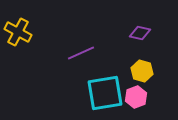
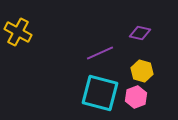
purple line: moved 19 px right
cyan square: moved 5 px left; rotated 24 degrees clockwise
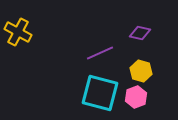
yellow hexagon: moved 1 px left
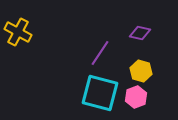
purple line: rotated 32 degrees counterclockwise
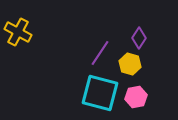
purple diamond: moved 1 px left, 5 px down; rotated 70 degrees counterclockwise
yellow hexagon: moved 11 px left, 7 px up
pink hexagon: rotated 10 degrees clockwise
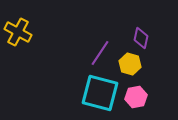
purple diamond: moved 2 px right; rotated 20 degrees counterclockwise
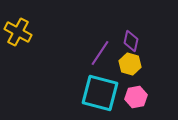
purple diamond: moved 10 px left, 3 px down
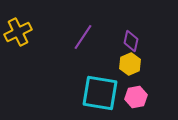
yellow cross: rotated 36 degrees clockwise
purple line: moved 17 px left, 16 px up
yellow hexagon: rotated 20 degrees clockwise
cyan square: rotated 6 degrees counterclockwise
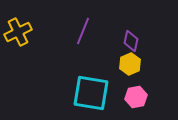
purple line: moved 6 px up; rotated 12 degrees counterclockwise
cyan square: moved 9 px left
